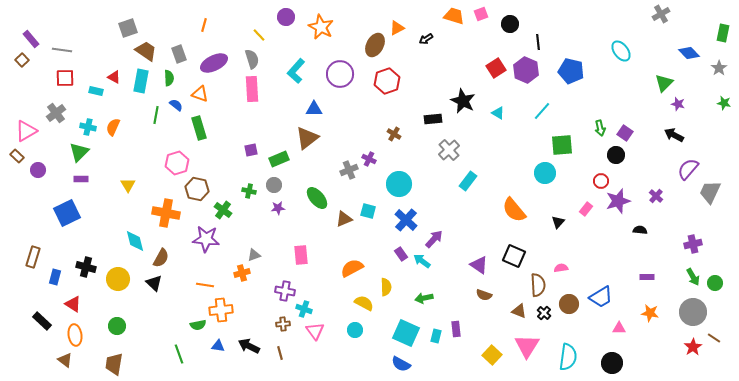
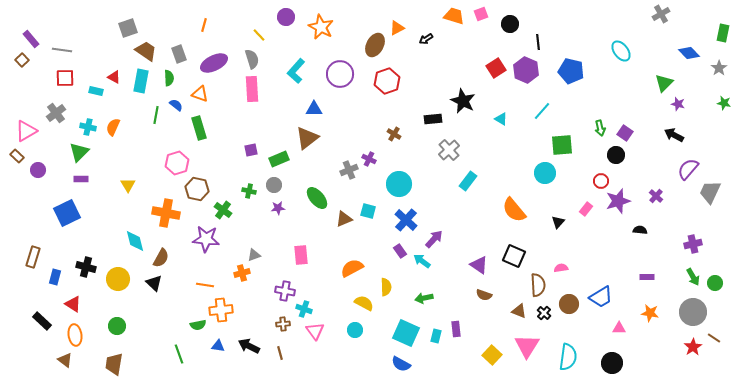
cyan triangle at (498, 113): moved 3 px right, 6 px down
purple rectangle at (401, 254): moved 1 px left, 3 px up
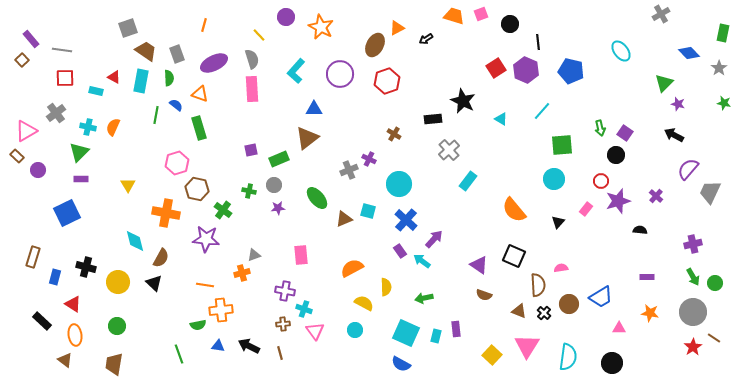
gray rectangle at (179, 54): moved 2 px left
cyan circle at (545, 173): moved 9 px right, 6 px down
yellow circle at (118, 279): moved 3 px down
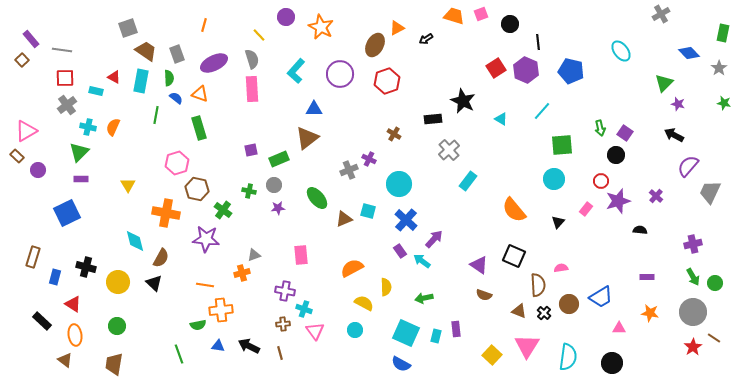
blue semicircle at (176, 105): moved 7 px up
gray cross at (56, 113): moved 11 px right, 8 px up
purple semicircle at (688, 169): moved 3 px up
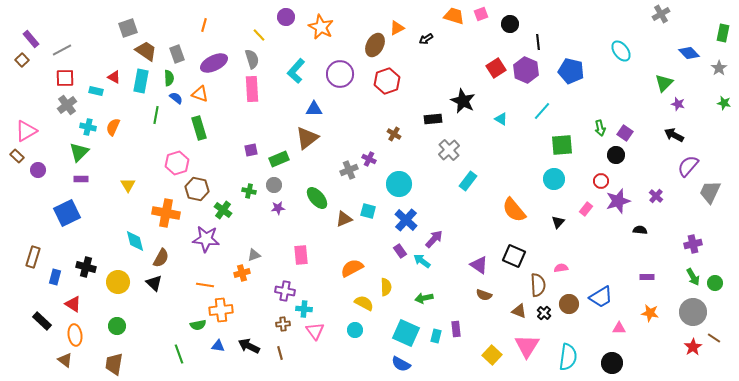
gray line at (62, 50): rotated 36 degrees counterclockwise
cyan cross at (304, 309): rotated 14 degrees counterclockwise
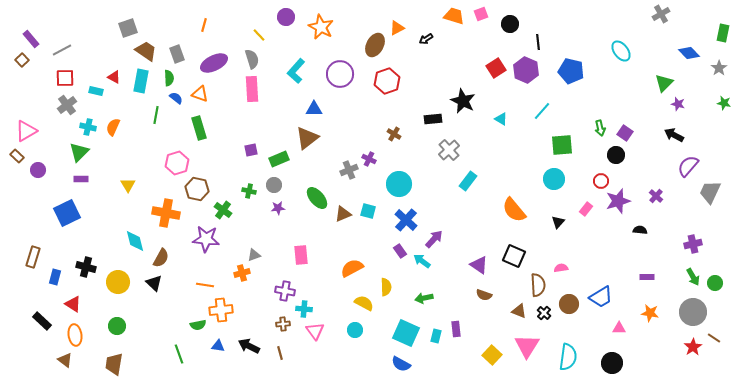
brown triangle at (344, 219): moved 1 px left, 5 px up
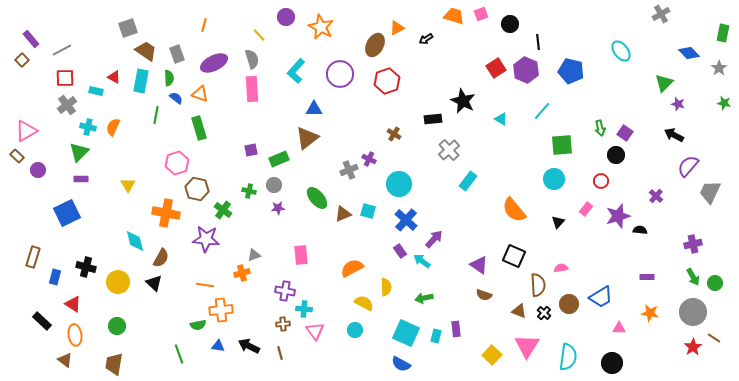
purple star at (618, 201): moved 15 px down
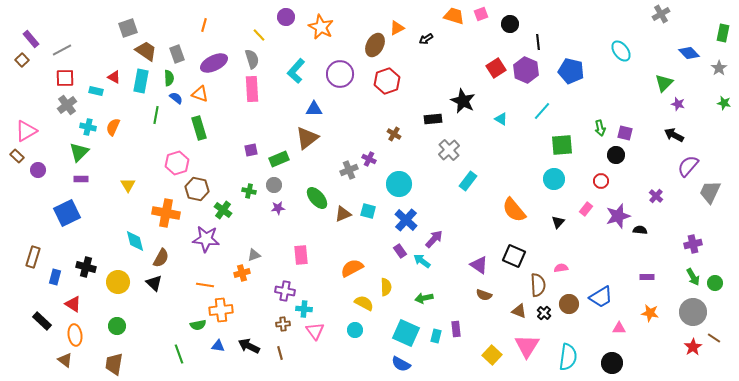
purple square at (625, 133): rotated 21 degrees counterclockwise
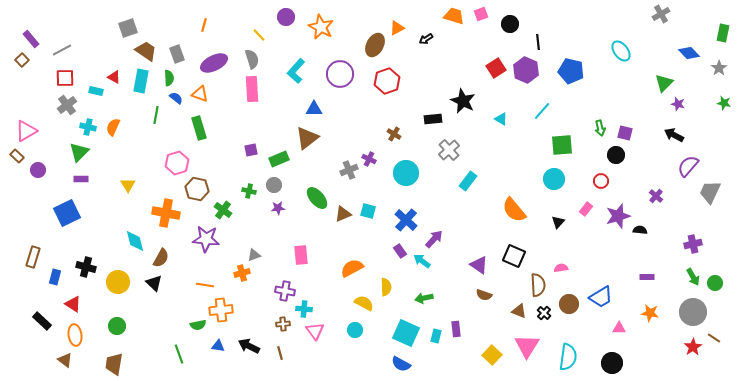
cyan circle at (399, 184): moved 7 px right, 11 px up
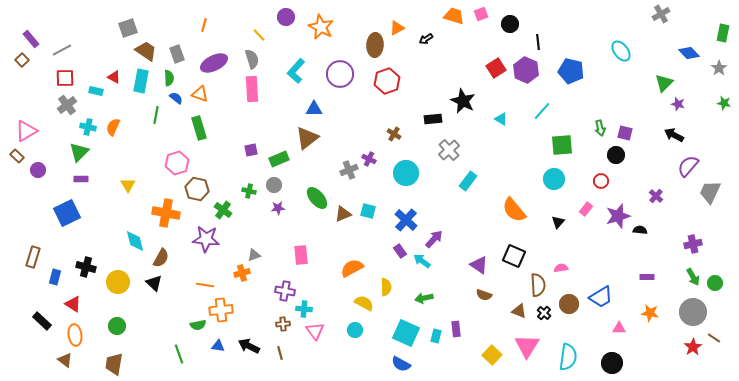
brown ellipse at (375, 45): rotated 25 degrees counterclockwise
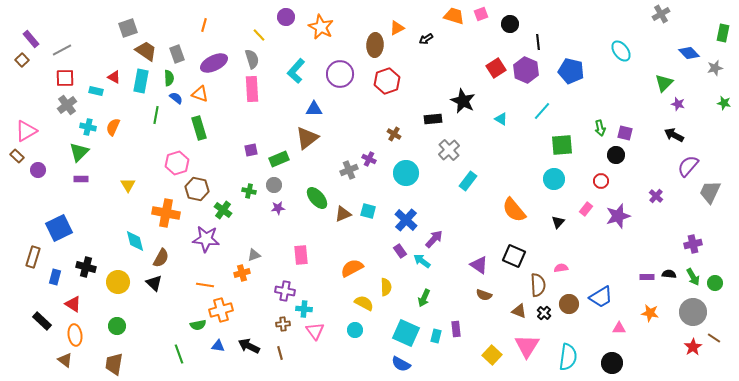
gray star at (719, 68): moved 4 px left; rotated 21 degrees clockwise
blue square at (67, 213): moved 8 px left, 15 px down
black semicircle at (640, 230): moved 29 px right, 44 px down
green arrow at (424, 298): rotated 54 degrees counterclockwise
orange cross at (221, 310): rotated 10 degrees counterclockwise
